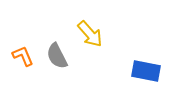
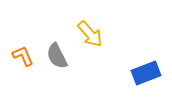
blue rectangle: moved 2 px down; rotated 32 degrees counterclockwise
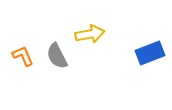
yellow arrow: rotated 60 degrees counterclockwise
blue rectangle: moved 4 px right, 20 px up
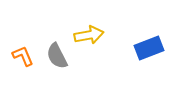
yellow arrow: moved 1 px left, 1 px down
blue rectangle: moved 1 px left, 5 px up
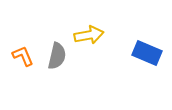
blue rectangle: moved 2 px left, 5 px down; rotated 44 degrees clockwise
gray semicircle: rotated 140 degrees counterclockwise
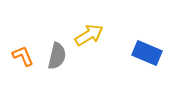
yellow arrow: rotated 20 degrees counterclockwise
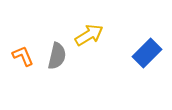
blue rectangle: rotated 68 degrees counterclockwise
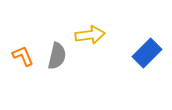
yellow arrow: moved 1 px right; rotated 24 degrees clockwise
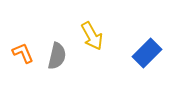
yellow arrow: moved 2 px right, 1 px down; rotated 68 degrees clockwise
orange L-shape: moved 3 px up
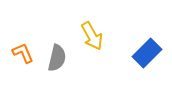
gray semicircle: moved 2 px down
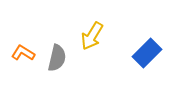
yellow arrow: rotated 60 degrees clockwise
orange L-shape: rotated 35 degrees counterclockwise
